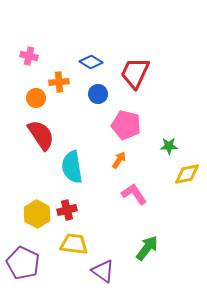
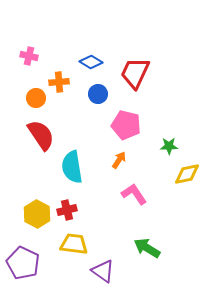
green arrow: rotated 96 degrees counterclockwise
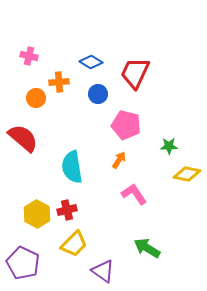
red semicircle: moved 18 px left, 3 px down; rotated 16 degrees counterclockwise
yellow diamond: rotated 24 degrees clockwise
yellow trapezoid: rotated 128 degrees clockwise
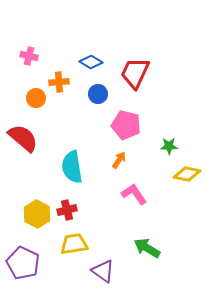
yellow trapezoid: rotated 144 degrees counterclockwise
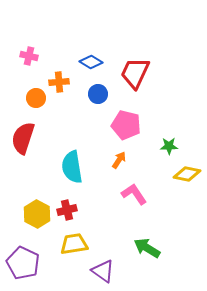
red semicircle: rotated 112 degrees counterclockwise
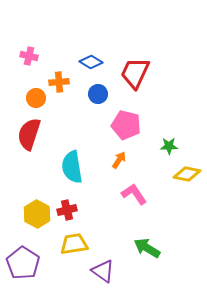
red semicircle: moved 6 px right, 4 px up
purple pentagon: rotated 8 degrees clockwise
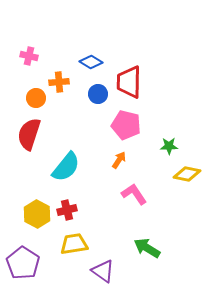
red trapezoid: moved 6 px left, 9 px down; rotated 24 degrees counterclockwise
cyan semicircle: moved 6 px left; rotated 132 degrees counterclockwise
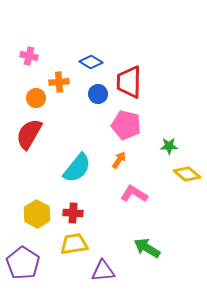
red semicircle: rotated 12 degrees clockwise
cyan semicircle: moved 11 px right, 1 px down
yellow diamond: rotated 28 degrees clockwise
pink L-shape: rotated 24 degrees counterclockwise
red cross: moved 6 px right, 3 px down; rotated 18 degrees clockwise
purple triangle: rotated 40 degrees counterclockwise
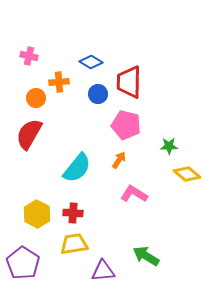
green arrow: moved 1 px left, 8 px down
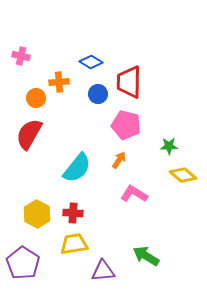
pink cross: moved 8 px left
yellow diamond: moved 4 px left, 1 px down
